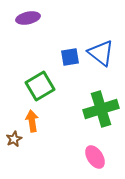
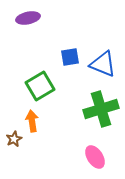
blue triangle: moved 2 px right, 11 px down; rotated 16 degrees counterclockwise
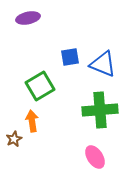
green cross: moved 1 px left, 1 px down; rotated 12 degrees clockwise
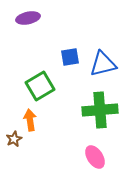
blue triangle: rotated 36 degrees counterclockwise
orange arrow: moved 2 px left, 1 px up
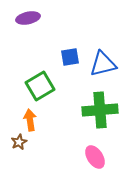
brown star: moved 5 px right, 3 px down
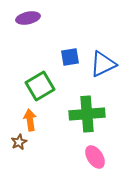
blue triangle: rotated 12 degrees counterclockwise
green cross: moved 13 px left, 4 px down
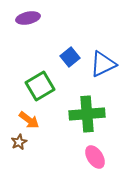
blue square: rotated 30 degrees counterclockwise
orange arrow: moved 1 px left; rotated 135 degrees clockwise
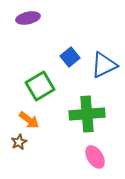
blue triangle: moved 1 px right, 1 px down
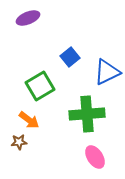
purple ellipse: rotated 10 degrees counterclockwise
blue triangle: moved 3 px right, 7 px down
brown star: rotated 21 degrees clockwise
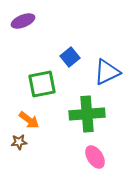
purple ellipse: moved 5 px left, 3 px down
green square: moved 2 px right, 2 px up; rotated 20 degrees clockwise
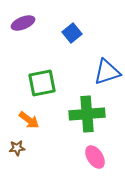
purple ellipse: moved 2 px down
blue square: moved 2 px right, 24 px up
blue triangle: rotated 8 degrees clockwise
green square: moved 1 px up
brown star: moved 2 px left, 6 px down
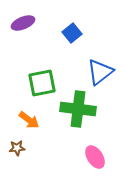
blue triangle: moved 7 px left; rotated 20 degrees counterclockwise
green cross: moved 9 px left, 5 px up; rotated 12 degrees clockwise
